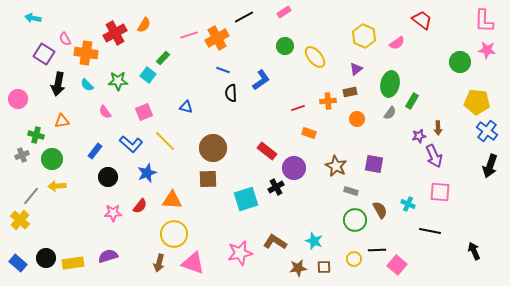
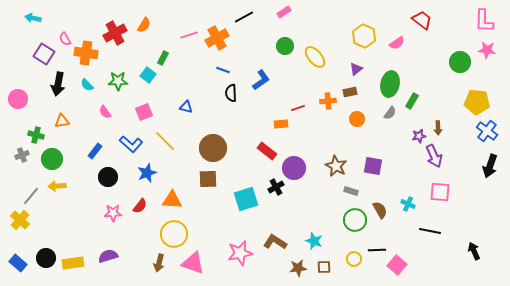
green rectangle at (163, 58): rotated 16 degrees counterclockwise
orange rectangle at (309, 133): moved 28 px left, 9 px up; rotated 24 degrees counterclockwise
purple square at (374, 164): moved 1 px left, 2 px down
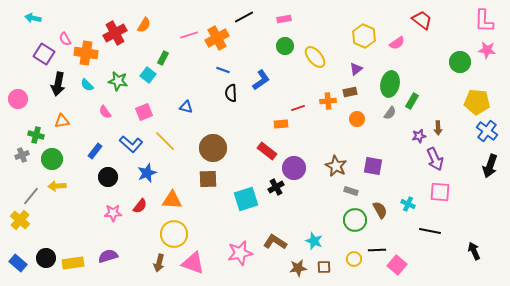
pink rectangle at (284, 12): moved 7 px down; rotated 24 degrees clockwise
green star at (118, 81): rotated 12 degrees clockwise
purple arrow at (434, 156): moved 1 px right, 3 px down
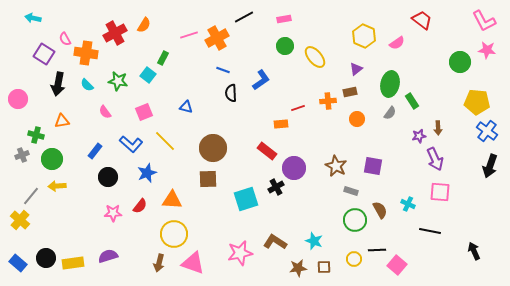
pink L-shape at (484, 21): rotated 30 degrees counterclockwise
green rectangle at (412, 101): rotated 63 degrees counterclockwise
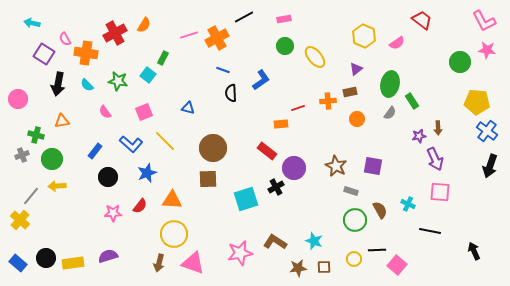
cyan arrow at (33, 18): moved 1 px left, 5 px down
blue triangle at (186, 107): moved 2 px right, 1 px down
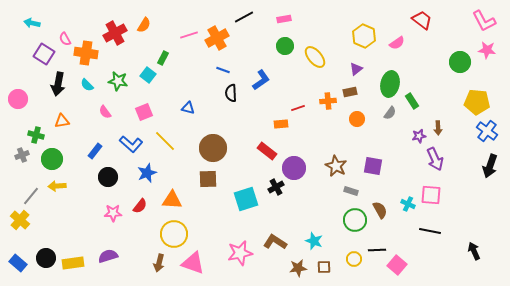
pink square at (440, 192): moved 9 px left, 3 px down
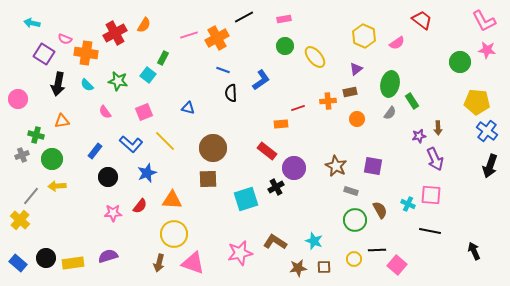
pink semicircle at (65, 39): rotated 40 degrees counterclockwise
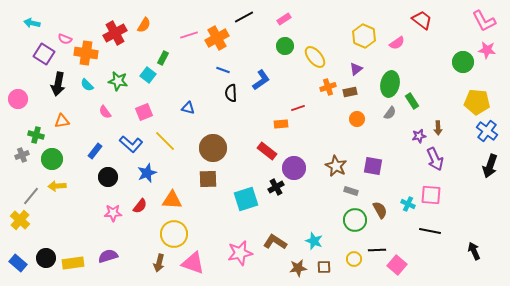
pink rectangle at (284, 19): rotated 24 degrees counterclockwise
green circle at (460, 62): moved 3 px right
orange cross at (328, 101): moved 14 px up; rotated 14 degrees counterclockwise
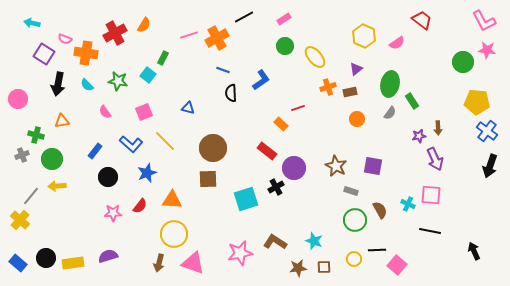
orange rectangle at (281, 124): rotated 48 degrees clockwise
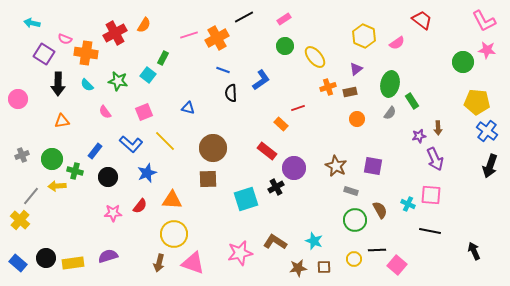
black arrow at (58, 84): rotated 10 degrees counterclockwise
green cross at (36, 135): moved 39 px right, 36 px down
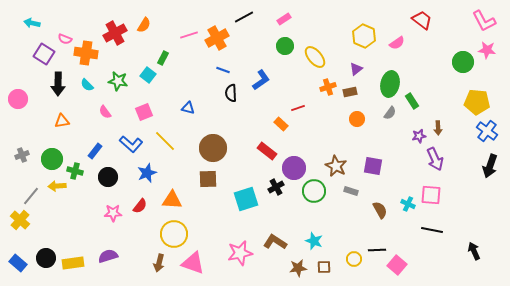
green circle at (355, 220): moved 41 px left, 29 px up
black line at (430, 231): moved 2 px right, 1 px up
